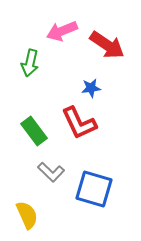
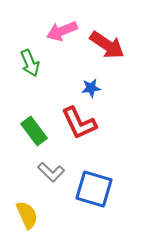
green arrow: rotated 36 degrees counterclockwise
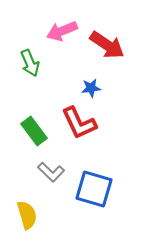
yellow semicircle: rotated 8 degrees clockwise
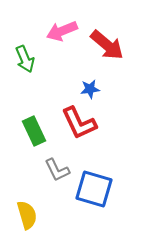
red arrow: rotated 6 degrees clockwise
green arrow: moved 5 px left, 4 px up
blue star: moved 1 px left, 1 px down
green rectangle: rotated 12 degrees clockwise
gray L-shape: moved 6 px right, 2 px up; rotated 20 degrees clockwise
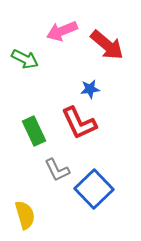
green arrow: rotated 40 degrees counterclockwise
blue square: rotated 30 degrees clockwise
yellow semicircle: moved 2 px left
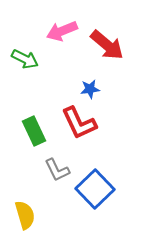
blue square: moved 1 px right
